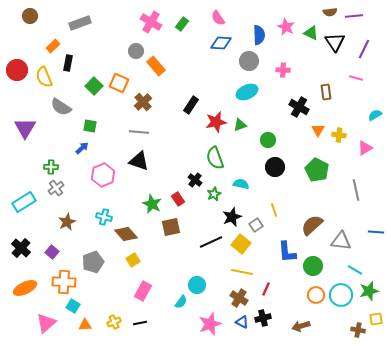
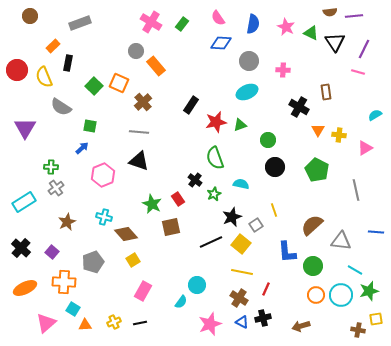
blue semicircle at (259, 35): moved 6 px left, 11 px up; rotated 12 degrees clockwise
pink line at (356, 78): moved 2 px right, 6 px up
cyan square at (73, 306): moved 3 px down
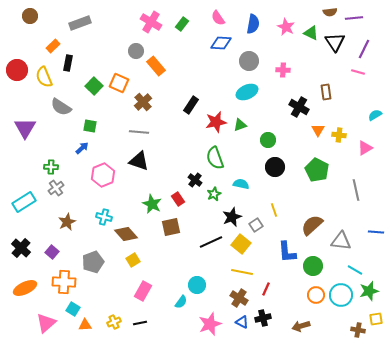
purple line at (354, 16): moved 2 px down
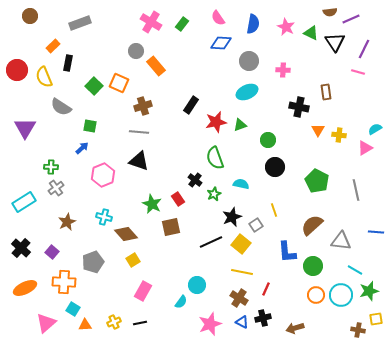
purple line at (354, 18): moved 3 px left, 1 px down; rotated 18 degrees counterclockwise
brown cross at (143, 102): moved 4 px down; rotated 24 degrees clockwise
black cross at (299, 107): rotated 18 degrees counterclockwise
cyan semicircle at (375, 115): moved 14 px down
green pentagon at (317, 170): moved 11 px down
brown arrow at (301, 326): moved 6 px left, 2 px down
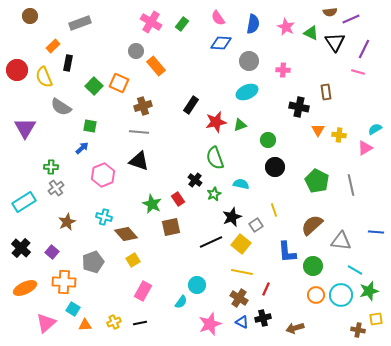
gray line at (356, 190): moved 5 px left, 5 px up
